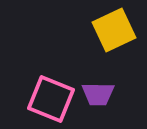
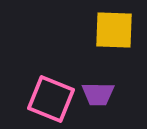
yellow square: rotated 27 degrees clockwise
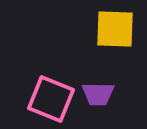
yellow square: moved 1 px right, 1 px up
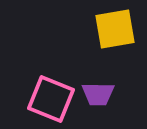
yellow square: rotated 12 degrees counterclockwise
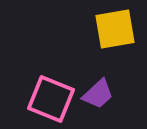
purple trapezoid: rotated 44 degrees counterclockwise
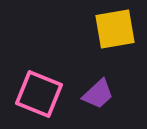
pink square: moved 12 px left, 5 px up
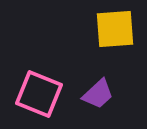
yellow square: rotated 6 degrees clockwise
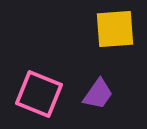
purple trapezoid: rotated 12 degrees counterclockwise
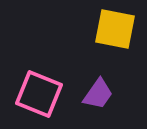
yellow square: rotated 15 degrees clockwise
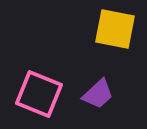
purple trapezoid: rotated 12 degrees clockwise
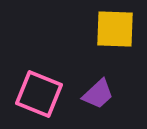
yellow square: rotated 9 degrees counterclockwise
